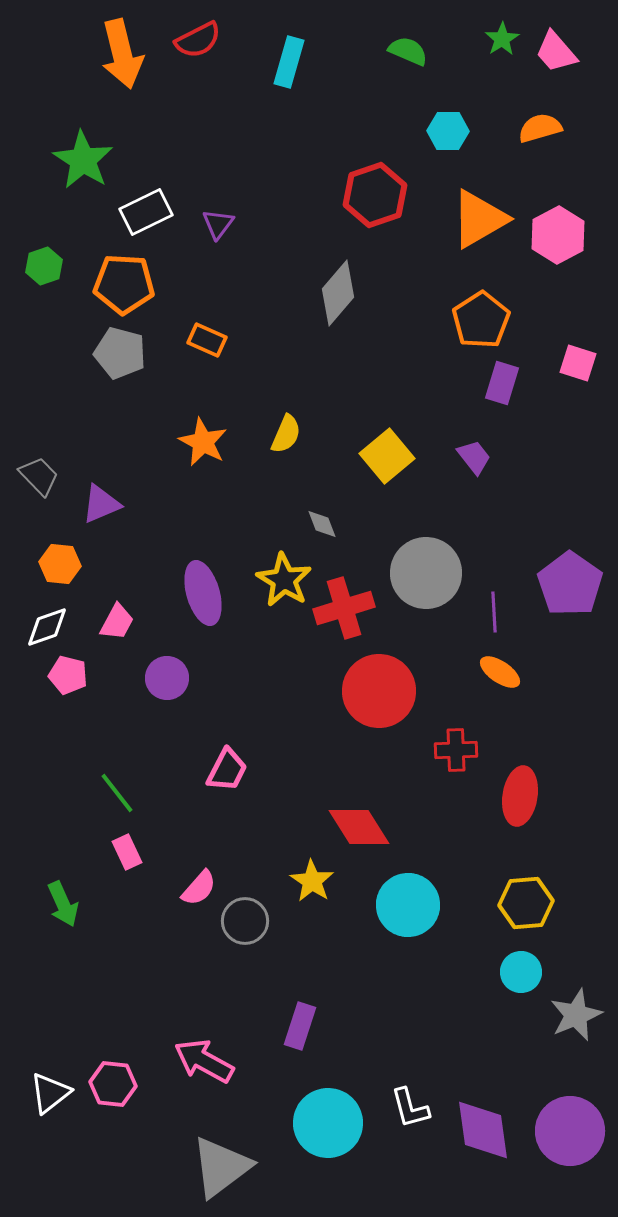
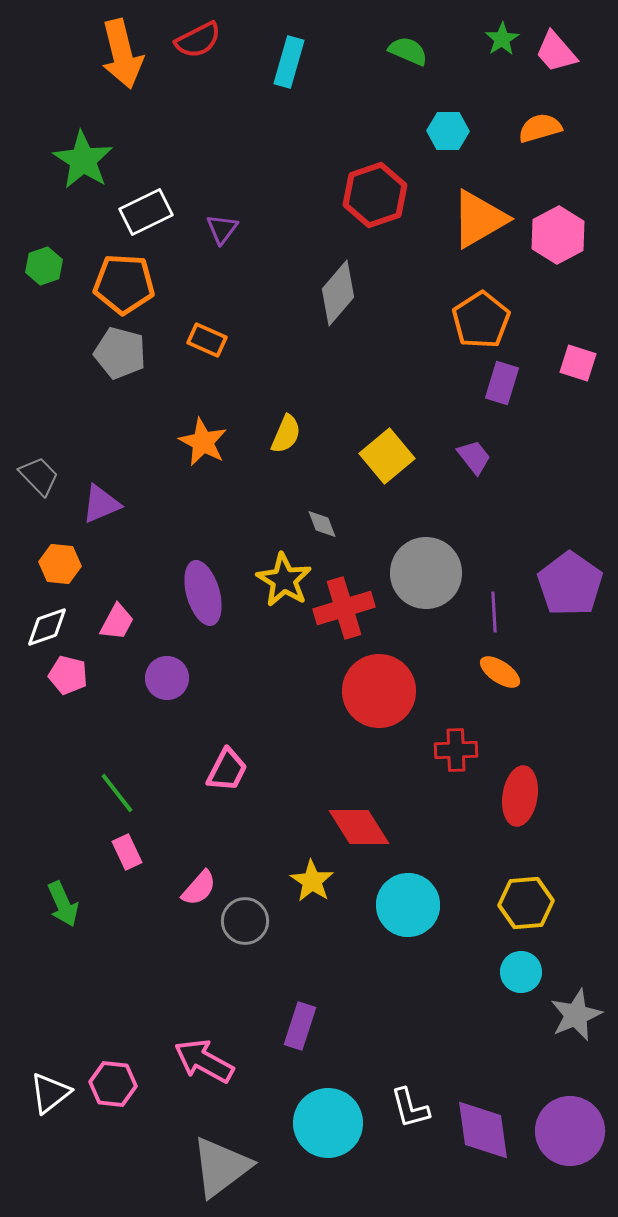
purple triangle at (218, 224): moved 4 px right, 5 px down
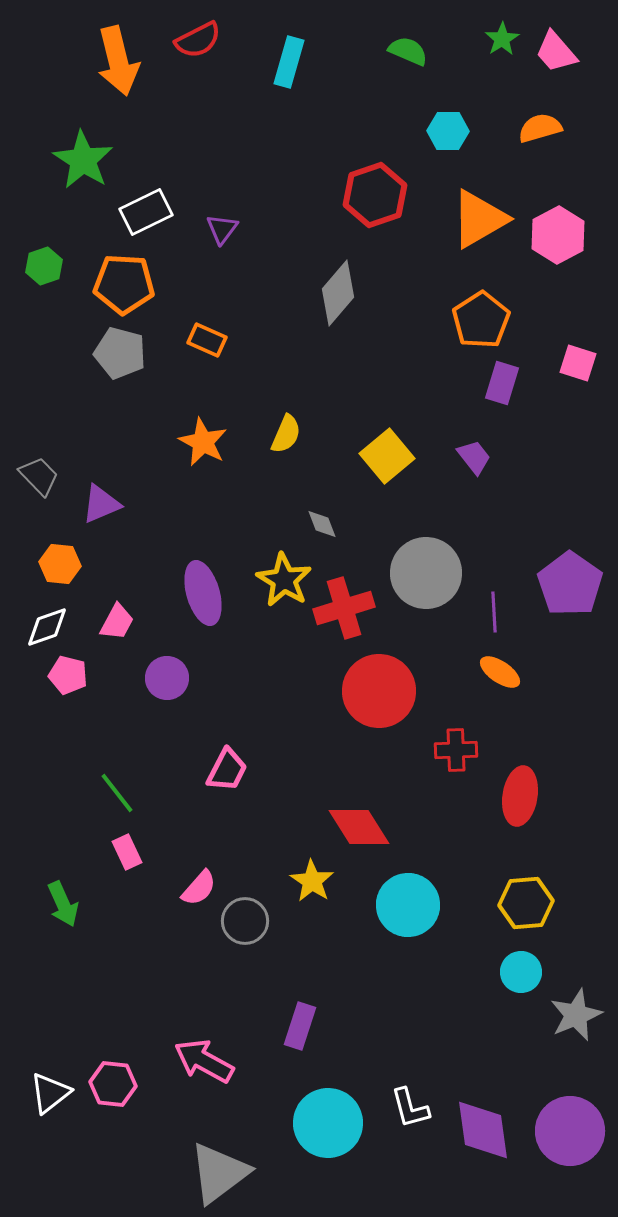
orange arrow at (122, 54): moved 4 px left, 7 px down
gray triangle at (221, 1167): moved 2 px left, 6 px down
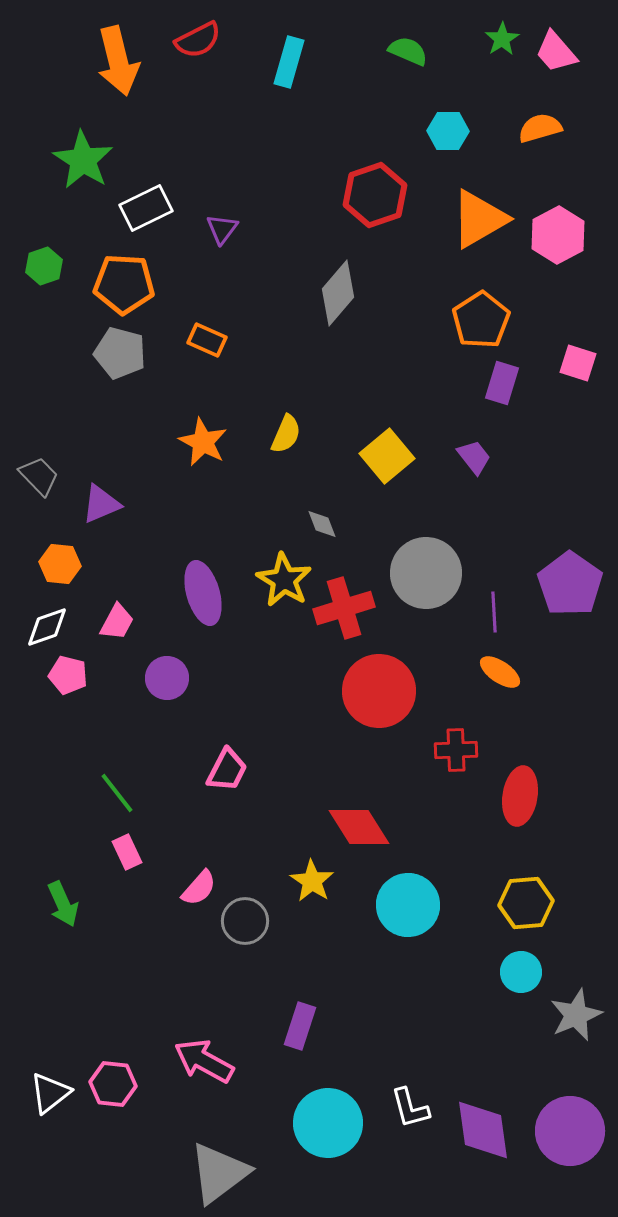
white rectangle at (146, 212): moved 4 px up
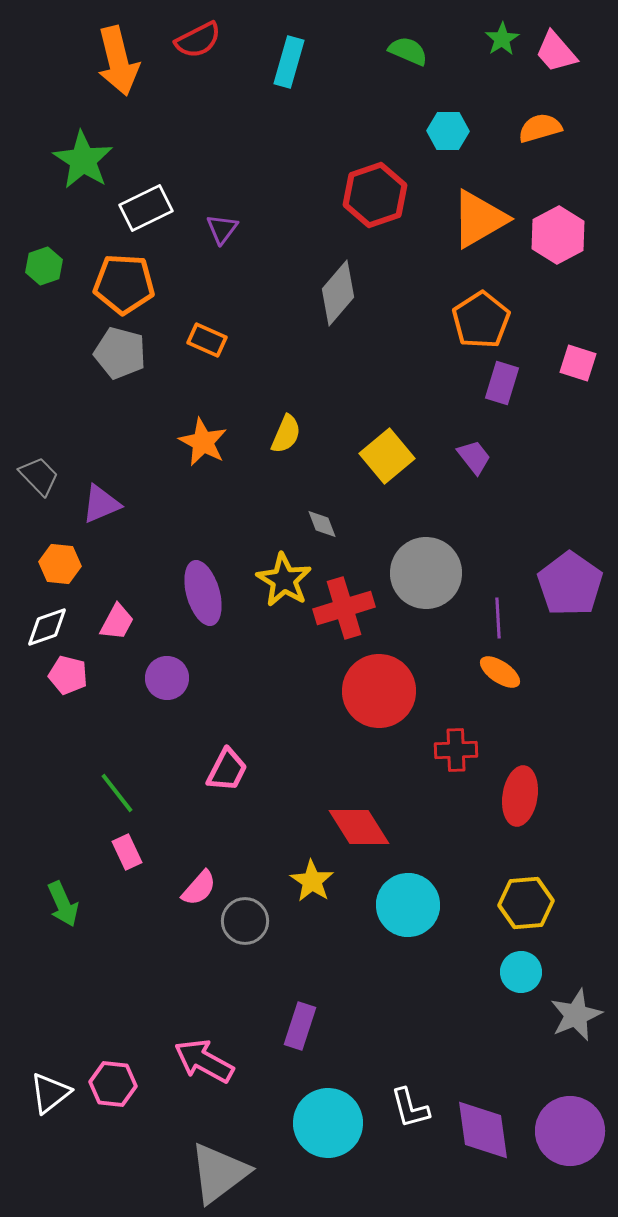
purple line at (494, 612): moved 4 px right, 6 px down
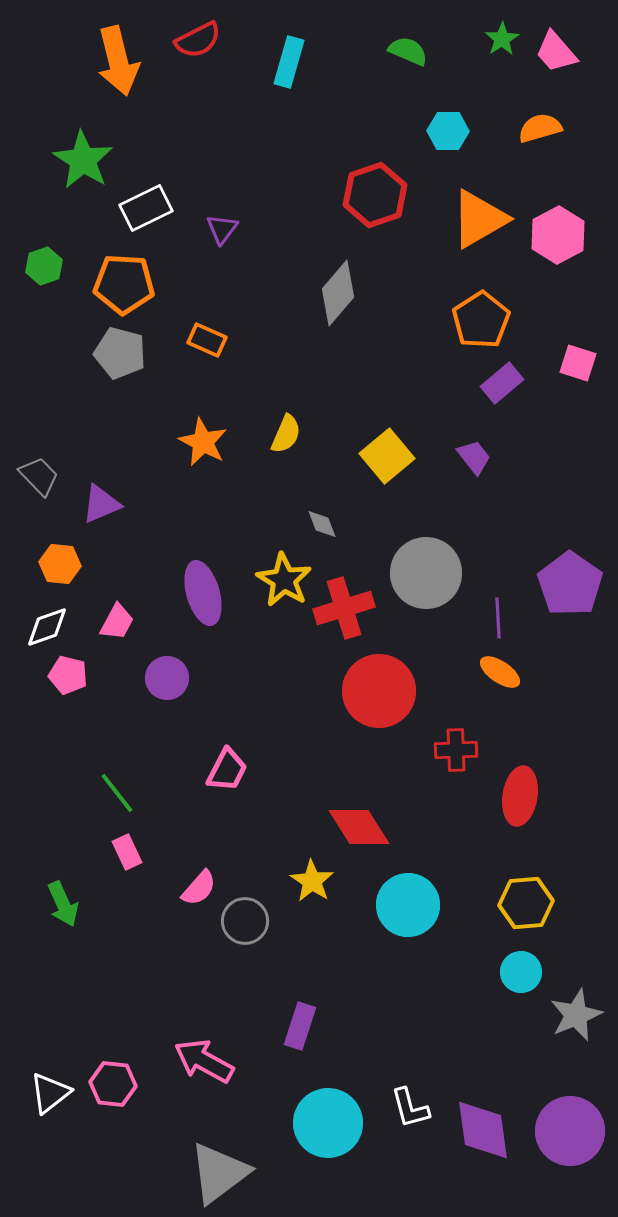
purple rectangle at (502, 383): rotated 33 degrees clockwise
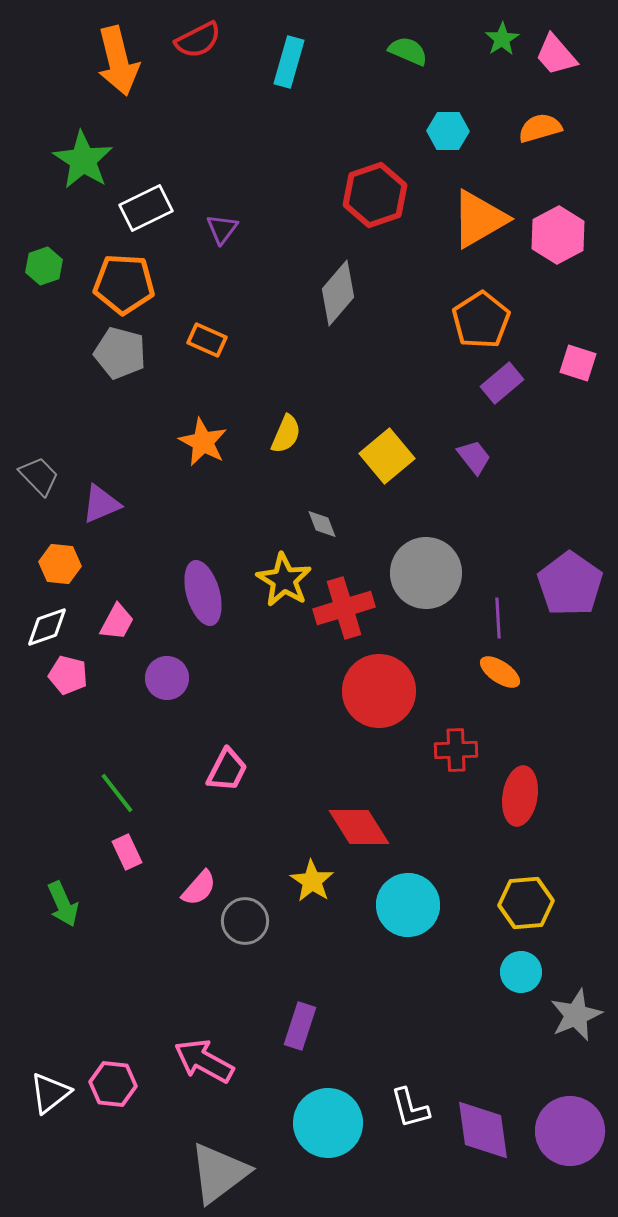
pink trapezoid at (556, 52): moved 3 px down
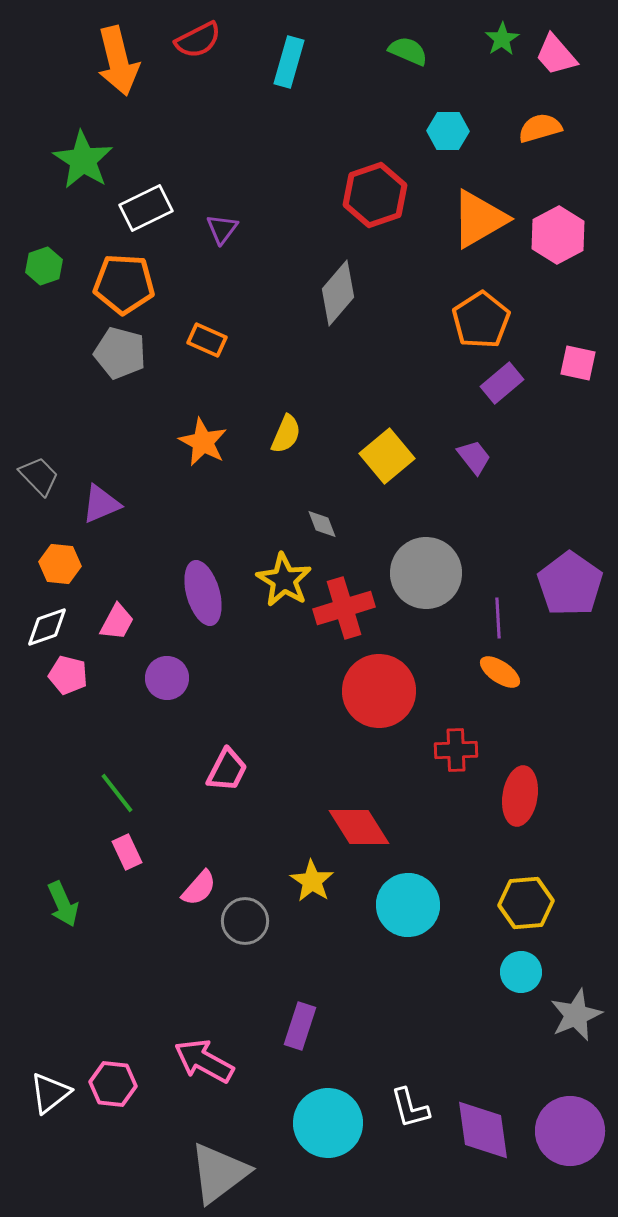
pink square at (578, 363): rotated 6 degrees counterclockwise
